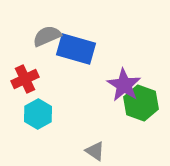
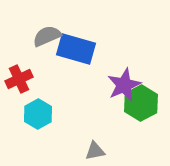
red cross: moved 6 px left
purple star: rotated 16 degrees clockwise
green hexagon: rotated 12 degrees clockwise
gray triangle: rotated 45 degrees counterclockwise
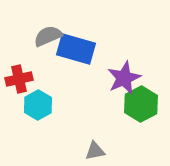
gray semicircle: moved 1 px right
red cross: rotated 12 degrees clockwise
purple star: moved 7 px up
green hexagon: moved 1 px down
cyan hexagon: moved 9 px up
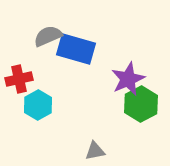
purple star: moved 4 px right, 1 px down
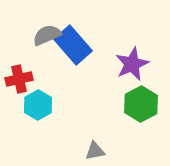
gray semicircle: moved 1 px left, 1 px up
blue rectangle: moved 3 px left, 4 px up; rotated 33 degrees clockwise
purple star: moved 4 px right, 15 px up
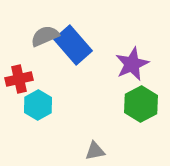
gray semicircle: moved 2 px left, 1 px down
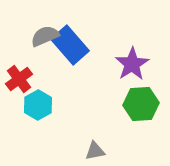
blue rectangle: moved 3 px left
purple star: rotated 8 degrees counterclockwise
red cross: rotated 24 degrees counterclockwise
green hexagon: rotated 24 degrees clockwise
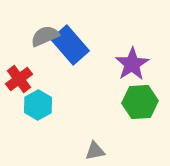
green hexagon: moved 1 px left, 2 px up
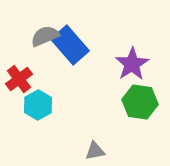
green hexagon: rotated 12 degrees clockwise
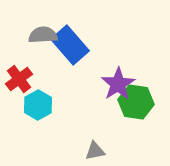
gray semicircle: moved 2 px left, 1 px up; rotated 20 degrees clockwise
purple star: moved 14 px left, 20 px down
green hexagon: moved 4 px left
